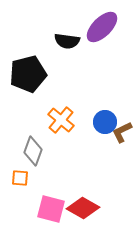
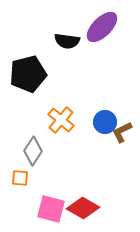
gray diamond: rotated 12 degrees clockwise
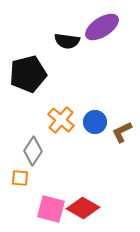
purple ellipse: rotated 12 degrees clockwise
blue circle: moved 10 px left
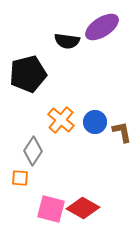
brown L-shape: rotated 105 degrees clockwise
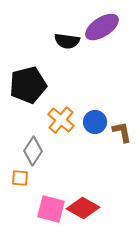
black pentagon: moved 11 px down
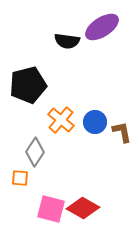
gray diamond: moved 2 px right, 1 px down
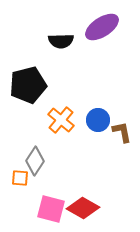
black semicircle: moved 6 px left; rotated 10 degrees counterclockwise
blue circle: moved 3 px right, 2 px up
gray diamond: moved 9 px down
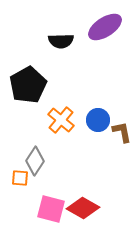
purple ellipse: moved 3 px right
black pentagon: rotated 15 degrees counterclockwise
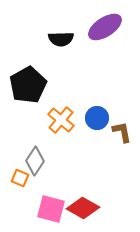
black semicircle: moved 2 px up
blue circle: moved 1 px left, 2 px up
orange square: rotated 18 degrees clockwise
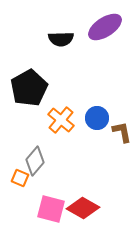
black pentagon: moved 1 px right, 3 px down
gray diamond: rotated 8 degrees clockwise
